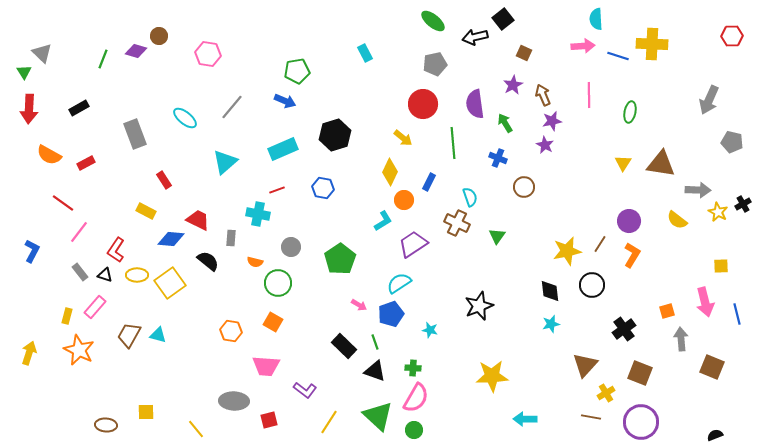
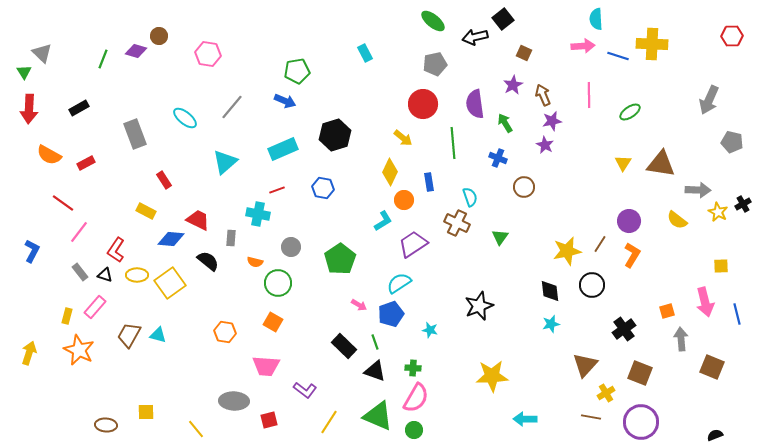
green ellipse at (630, 112): rotated 45 degrees clockwise
blue rectangle at (429, 182): rotated 36 degrees counterclockwise
green triangle at (497, 236): moved 3 px right, 1 px down
orange hexagon at (231, 331): moved 6 px left, 1 px down
green triangle at (378, 416): rotated 20 degrees counterclockwise
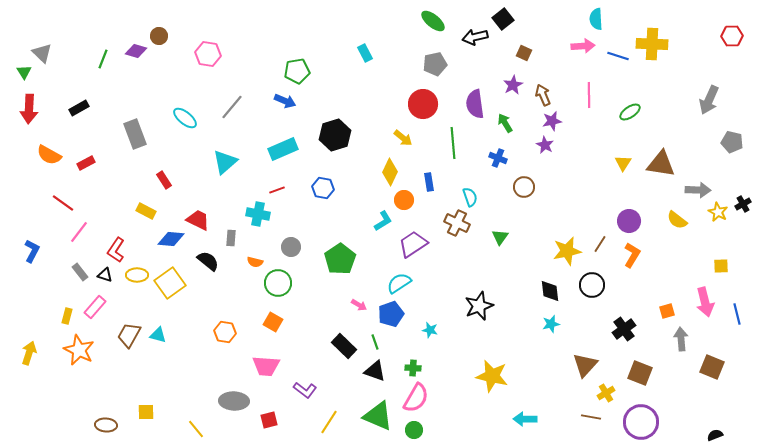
yellow star at (492, 376): rotated 16 degrees clockwise
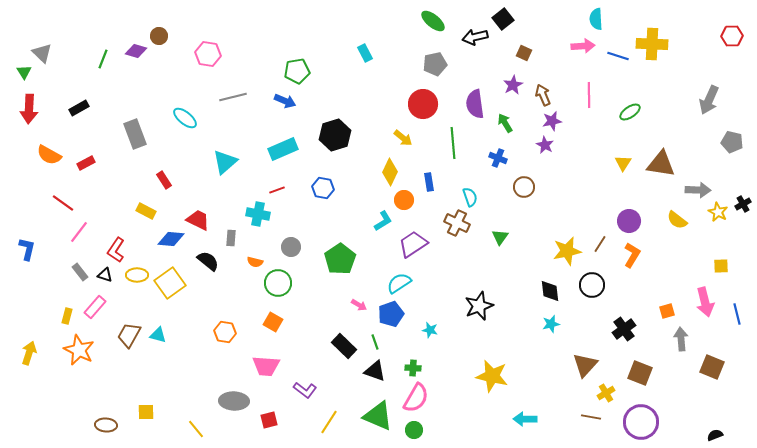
gray line at (232, 107): moved 1 px right, 10 px up; rotated 36 degrees clockwise
blue L-shape at (32, 251): moved 5 px left, 2 px up; rotated 15 degrees counterclockwise
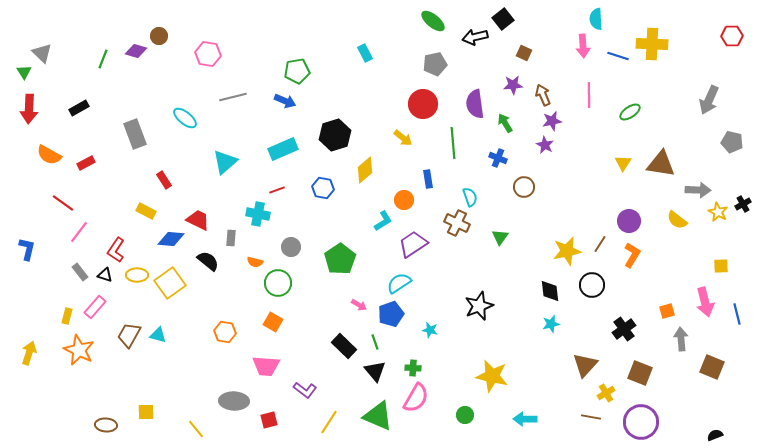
pink arrow at (583, 46): rotated 90 degrees clockwise
purple star at (513, 85): rotated 24 degrees clockwise
yellow diamond at (390, 172): moved 25 px left, 2 px up; rotated 24 degrees clockwise
blue rectangle at (429, 182): moved 1 px left, 3 px up
black triangle at (375, 371): rotated 30 degrees clockwise
green circle at (414, 430): moved 51 px right, 15 px up
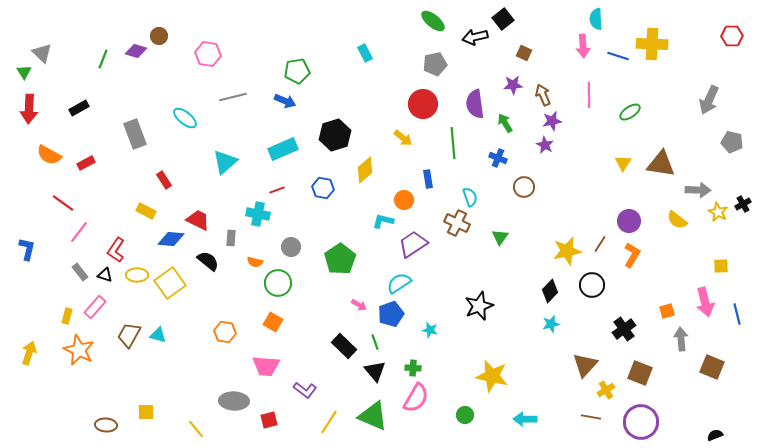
cyan L-shape at (383, 221): rotated 135 degrees counterclockwise
black diamond at (550, 291): rotated 50 degrees clockwise
yellow cross at (606, 393): moved 3 px up
green triangle at (378, 416): moved 5 px left
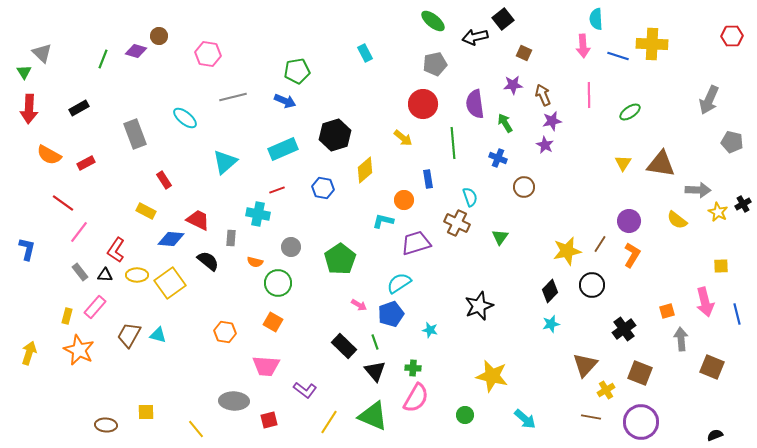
purple trapezoid at (413, 244): moved 3 px right, 1 px up; rotated 16 degrees clockwise
black triangle at (105, 275): rotated 14 degrees counterclockwise
cyan arrow at (525, 419): rotated 140 degrees counterclockwise
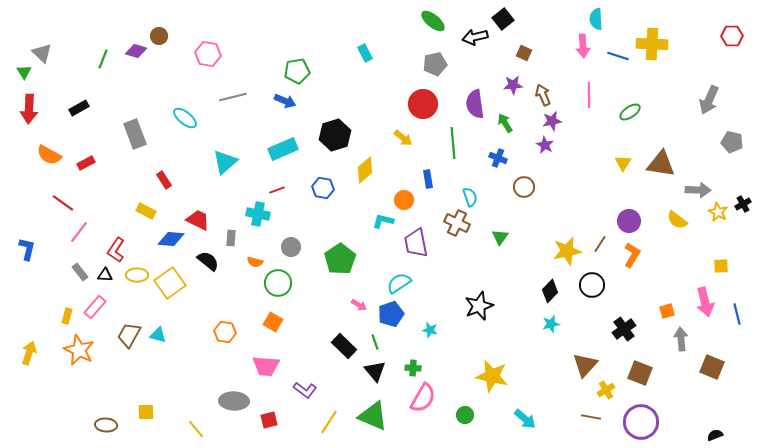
purple trapezoid at (416, 243): rotated 84 degrees counterclockwise
pink semicircle at (416, 398): moved 7 px right
